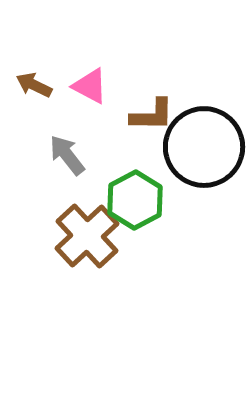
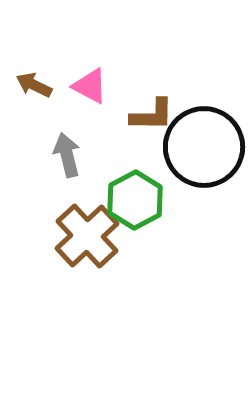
gray arrow: rotated 24 degrees clockwise
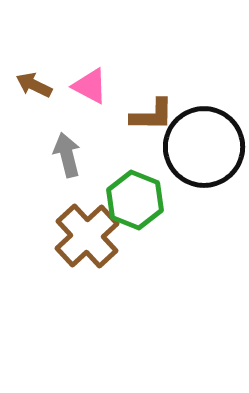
green hexagon: rotated 10 degrees counterclockwise
